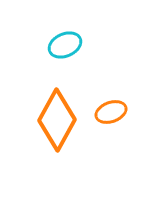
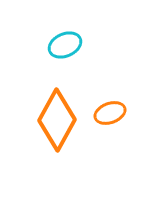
orange ellipse: moved 1 px left, 1 px down
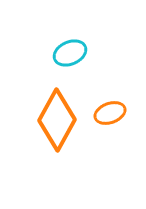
cyan ellipse: moved 5 px right, 8 px down
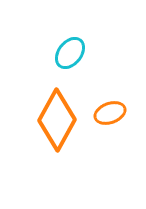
cyan ellipse: rotated 28 degrees counterclockwise
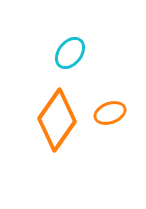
orange diamond: rotated 6 degrees clockwise
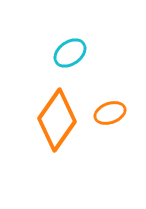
cyan ellipse: rotated 16 degrees clockwise
